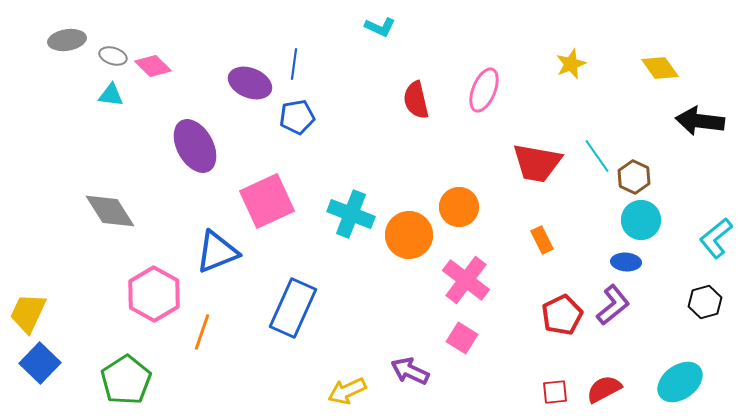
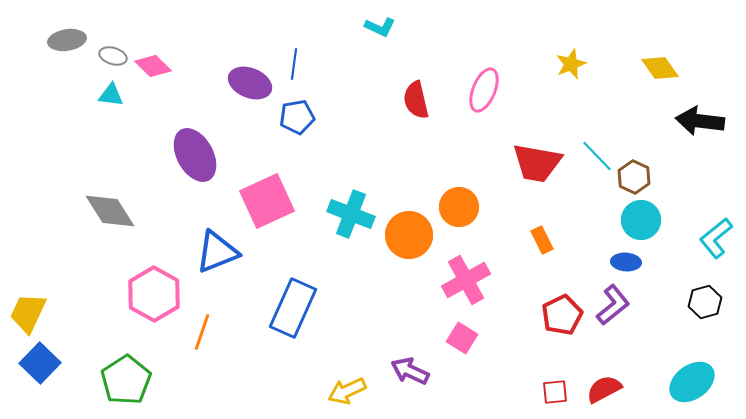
purple ellipse at (195, 146): moved 9 px down
cyan line at (597, 156): rotated 9 degrees counterclockwise
pink cross at (466, 280): rotated 24 degrees clockwise
cyan ellipse at (680, 382): moved 12 px right
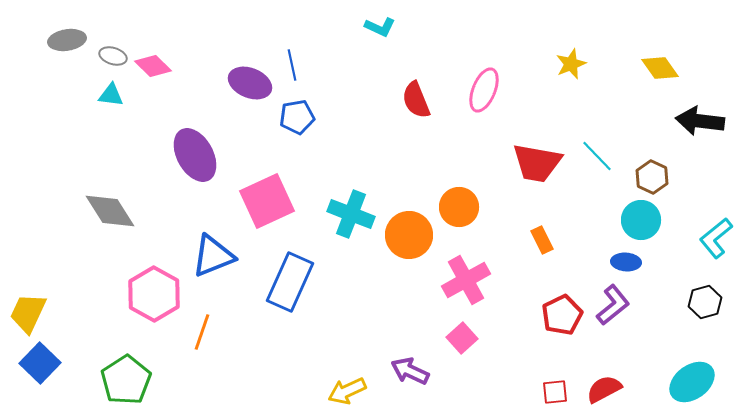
blue line at (294, 64): moved 2 px left, 1 px down; rotated 20 degrees counterclockwise
red semicircle at (416, 100): rotated 9 degrees counterclockwise
brown hexagon at (634, 177): moved 18 px right
blue triangle at (217, 252): moved 4 px left, 4 px down
blue rectangle at (293, 308): moved 3 px left, 26 px up
pink square at (462, 338): rotated 16 degrees clockwise
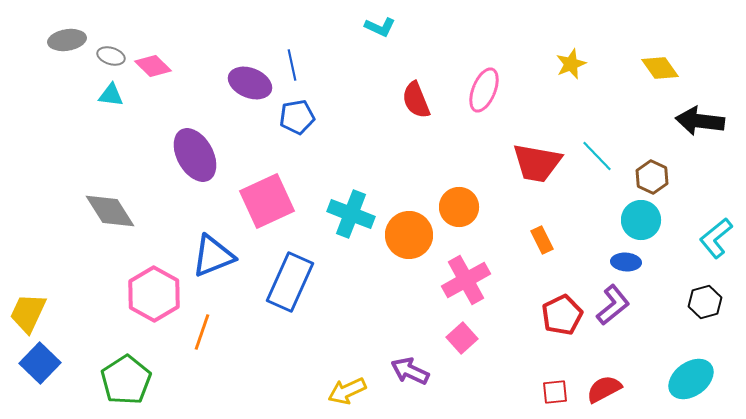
gray ellipse at (113, 56): moved 2 px left
cyan ellipse at (692, 382): moved 1 px left, 3 px up
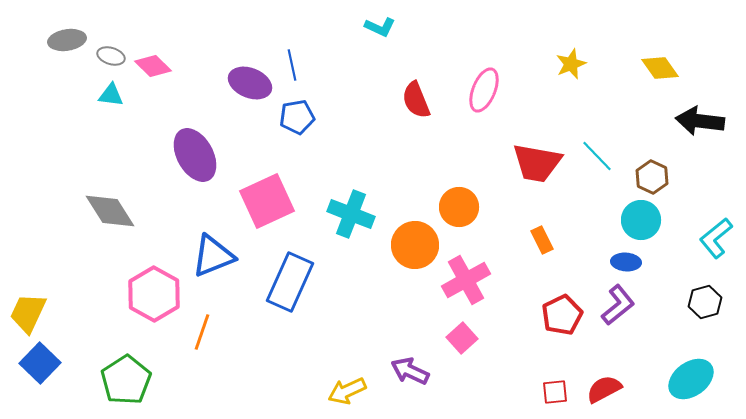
orange circle at (409, 235): moved 6 px right, 10 px down
purple L-shape at (613, 305): moved 5 px right
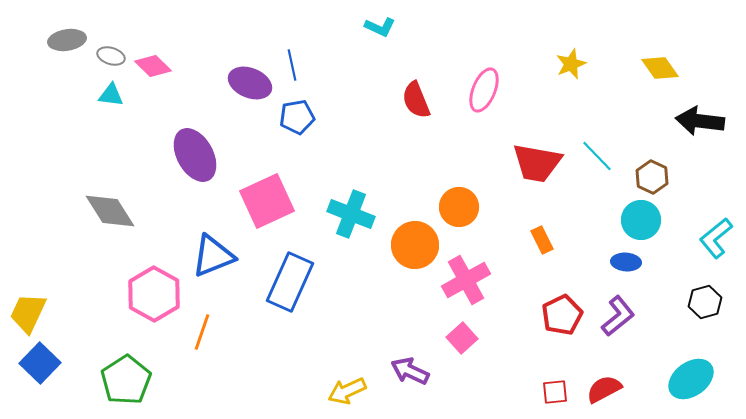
purple L-shape at (618, 305): moved 11 px down
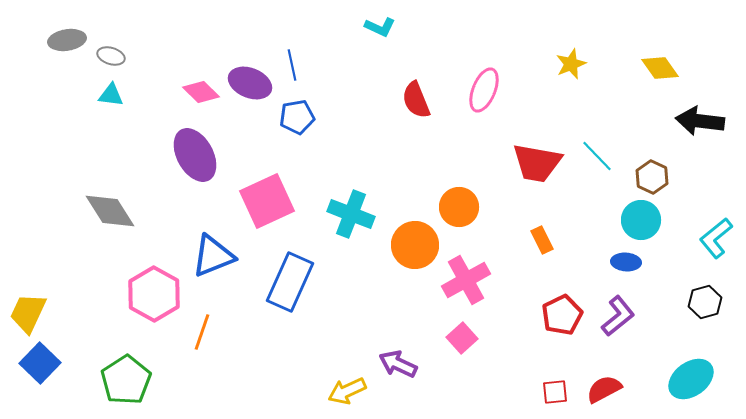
pink diamond at (153, 66): moved 48 px right, 26 px down
purple arrow at (410, 371): moved 12 px left, 7 px up
